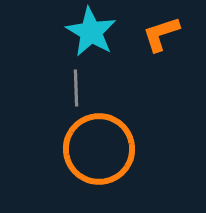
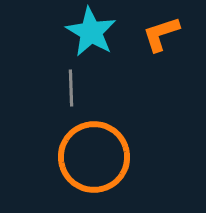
gray line: moved 5 px left
orange circle: moved 5 px left, 8 px down
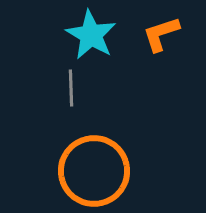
cyan star: moved 3 px down
orange circle: moved 14 px down
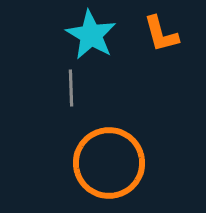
orange L-shape: rotated 87 degrees counterclockwise
orange circle: moved 15 px right, 8 px up
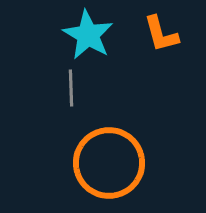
cyan star: moved 3 px left
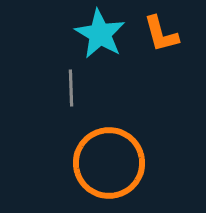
cyan star: moved 12 px right, 1 px up
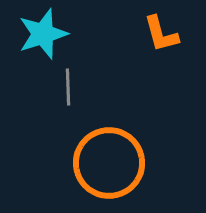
cyan star: moved 57 px left; rotated 24 degrees clockwise
gray line: moved 3 px left, 1 px up
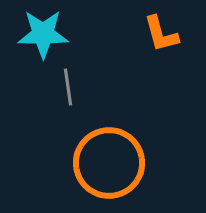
cyan star: rotated 18 degrees clockwise
gray line: rotated 6 degrees counterclockwise
